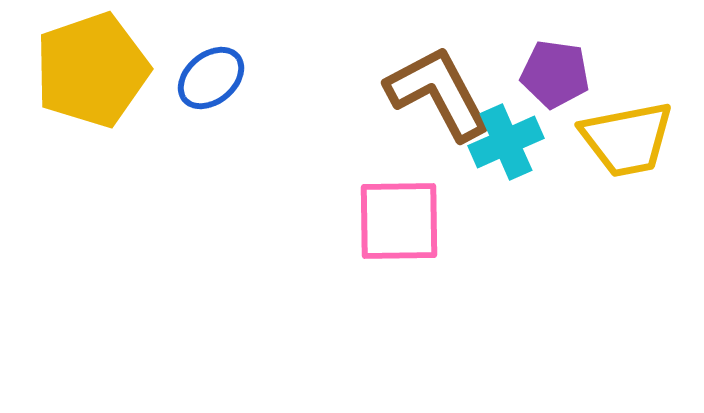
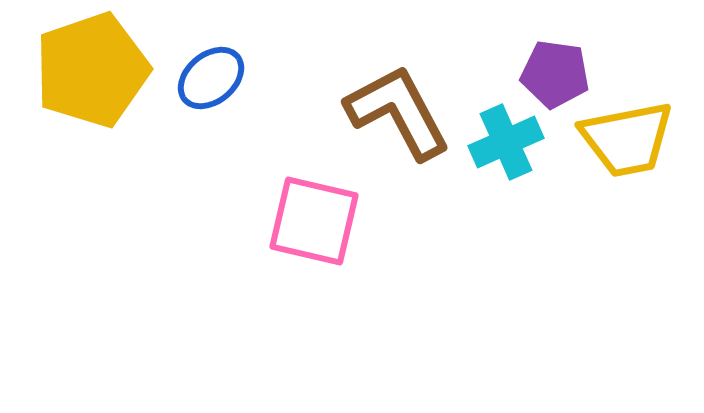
brown L-shape: moved 40 px left, 19 px down
pink square: moved 85 px left; rotated 14 degrees clockwise
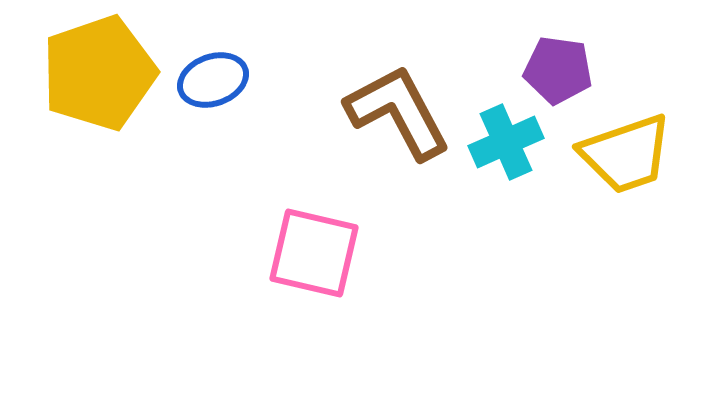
yellow pentagon: moved 7 px right, 3 px down
purple pentagon: moved 3 px right, 4 px up
blue ellipse: moved 2 px right, 2 px down; rotated 20 degrees clockwise
yellow trapezoid: moved 1 px left, 15 px down; rotated 8 degrees counterclockwise
pink square: moved 32 px down
